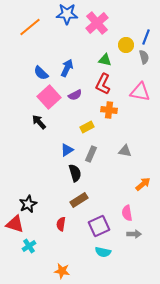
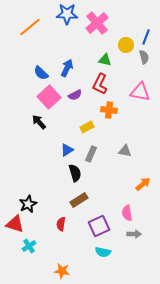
red L-shape: moved 3 px left
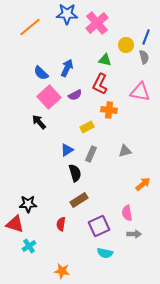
gray triangle: rotated 24 degrees counterclockwise
black star: rotated 24 degrees clockwise
cyan semicircle: moved 2 px right, 1 px down
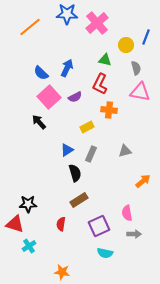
gray semicircle: moved 8 px left, 11 px down
purple semicircle: moved 2 px down
orange arrow: moved 3 px up
orange star: moved 1 px down
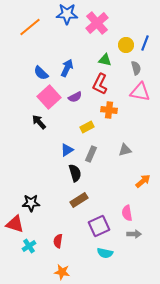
blue line: moved 1 px left, 6 px down
gray triangle: moved 1 px up
black star: moved 3 px right, 1 px up
red semicircle: moved 3 px left, 17 px down
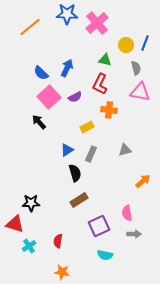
cyan semicircle: moved 2 px down
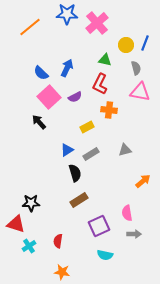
gray rectangle: rotated 35 degrees clockwise
red triangle: moved 1 px right
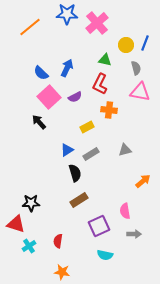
pink semicircle: moved 2 px left, 2 px up
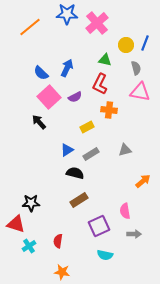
black semicircle: rotated 60 degrees counterclockwise
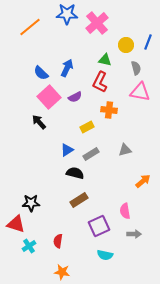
blue line: moved 3 px right, 1 px up
red L-shape: moved 2 px up
